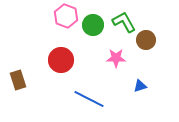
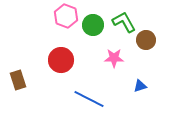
pink star: moved 2 px left
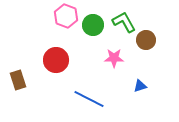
red circle: moved 5 px left
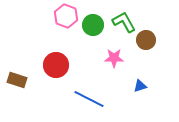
red circle: moved 5 px down
brown rectangle: moved 1 px left; rotated 54 degrees counterclockwise
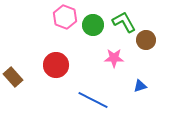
pink hexagon: moved 1 px left, 1 px down
brown rectangle: moved 4 px left, 3 px up; rotated 30 degrees clockwise
blue line: moved 4 px right, 1 px down
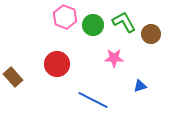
brown circle: moved 5 px right, 6 px up
red circle: moved 1 px right, 1 px up
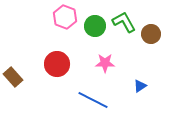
green circle: moved 2 px right, 1 px down
pink star: moved 9 px left, 5 px down
blue triangle: rotated 16 degrees counterclockwise
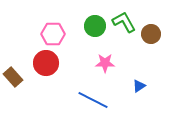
pink hexagon: moved 12 px left, 17 px down; rotated 20 degrees counterclockwise
red circle: moved 11 px left, 1 px up
blue triangle: moved 1 px left
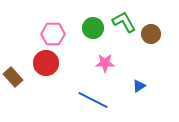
green circle: moved 2 px left, 2 px down
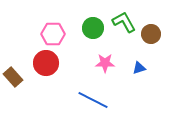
blue triangle: moved 18 px up; rotated 16 degrees clockwise
